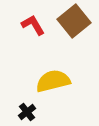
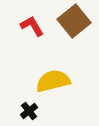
red L-shape: moved 1 px left, 1 px down
black cross: moved 2 px right, 1 px up
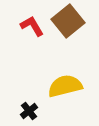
brown square: moved 6 px left
yellow semicircle: moved 12 px right, 5 px down
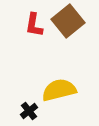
red L-shape: moved 2 px right, 1 px up; rotated 140 degrees counterclockwise
yellow semicircle: moved 6 px left, 4 px down
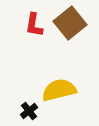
brown square: moved 2 px right, 2 px down
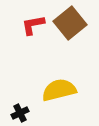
red L-shape: moved 1 px left; rotated 70 degrees clockwise
black cross: moved 9 px left, 2 px down; rotated 12 degrees clockwise
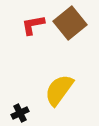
yellow semicircle: rotated 40 degrees counterclockwise
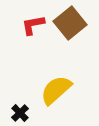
yellow semicircle: moved 3 px left; rotated 12 degrees clockwise
black cross: rotated 18 degrees counterclockwise
